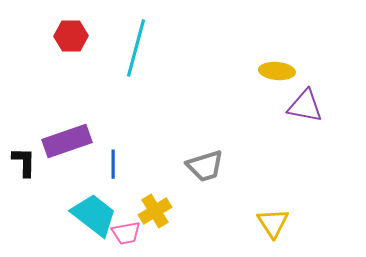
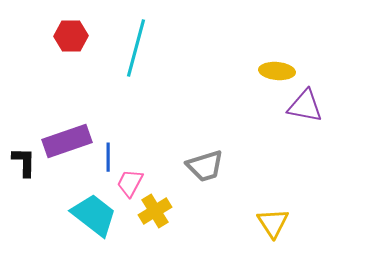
blue line: moved 5 px left, 7 px up
pink trapezoid: moved 4 px right, 50 px up; rotated 128 degrees clockwise
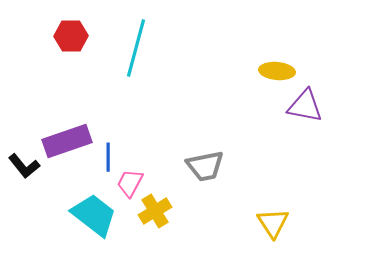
black L-shape: moved 4 px down; rotated 140 degrees clockwise
gray trapezoid: rotated 6 degrees clockwise
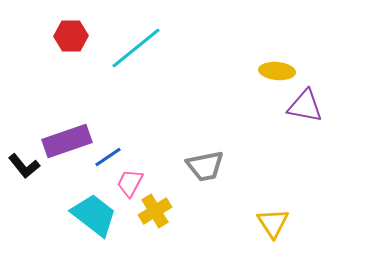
cyan line: rotated 36 degrees clockwise
blue line: rotated 56 degrees clockwise
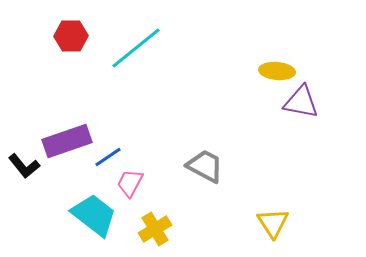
purple triangle: moved 4 px left, 4 px up
gray trapezoid: rotated 141 degrees counterclockwise
yellow cross: moved 18 px down
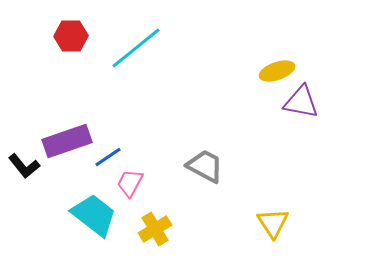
yellow ellipse: rotated 24 degrees counterclockwise
